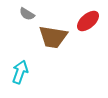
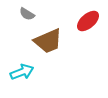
brown trapezoid: moved 5 px left, 4 px down; rotated 32 degrees counterclockwise
cyan arrow: moved 2 px right; rotated 50 degrees clockwise
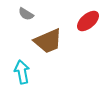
gray semicircle: moved 1 px left
cyan arrow: rotated 80 degrees counterclockwise
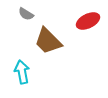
red ellipse: rotated 15 degrees clockwise
brown trapezoid: rotated 68 degrees clockwise
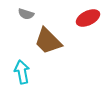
gray semicircle: rotated 14 degrees counterclockwise
red ellipse: moved 3 px up
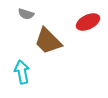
red ellipse: moved 4 px down
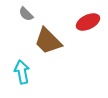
gray semicircle: rotated 28 degrees clockwise
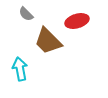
red ellipse: moved 11 px left, 1 px up; rotated 10 degrees clockwise
cyan arrow: moved 2 px left, 3 px up
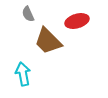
gray semicircle: moved 2 px right; rotated 21 degrees clockwise
cyan arrow: moved 3 px right, 5 px down
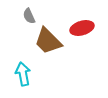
gray semicircle: moved 1 px right, 2 px down
red ellipse: moved 5 px right, 7 px down
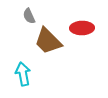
red ellipse: rotated 15 degrees clockwise
